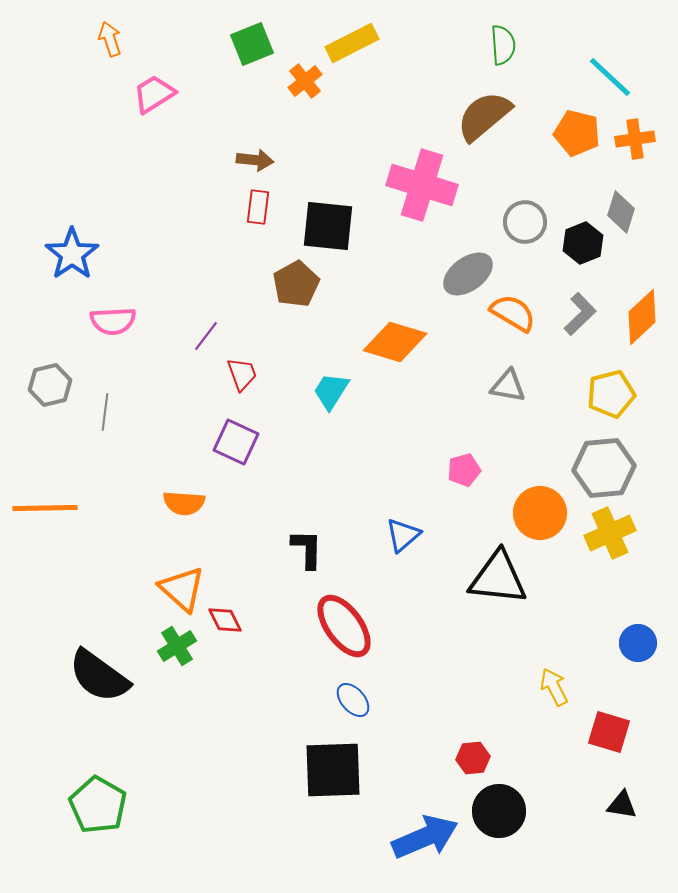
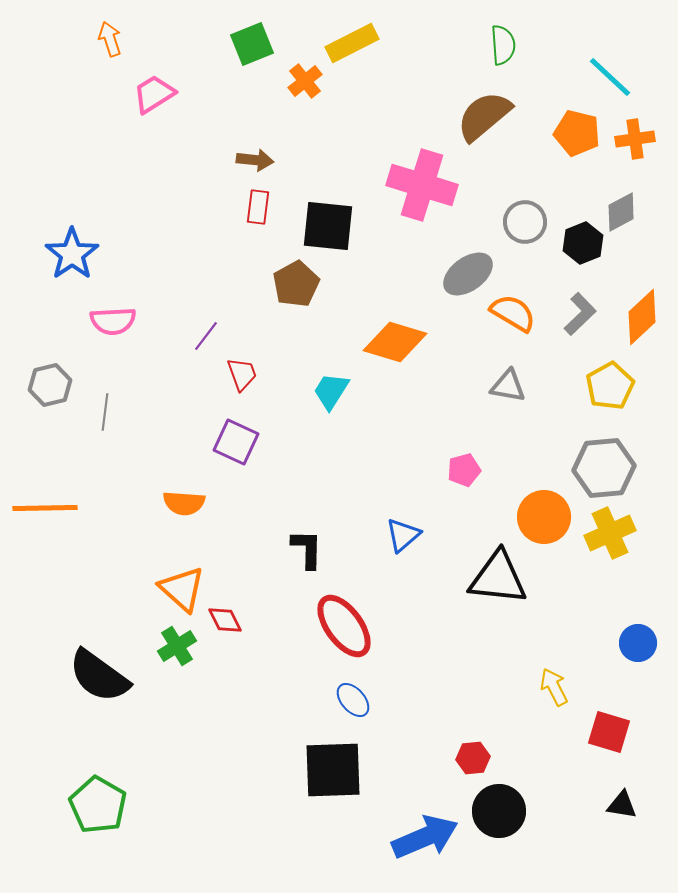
gray diamond at (621, 212): rotated 45 degrees clockwise
yellow pentagon at (611, 394): moved 1 px left, 8 px up; rotated 15 degrees counterclockwise
orange circle at (540, 513): moved 4 px right, 4 px down
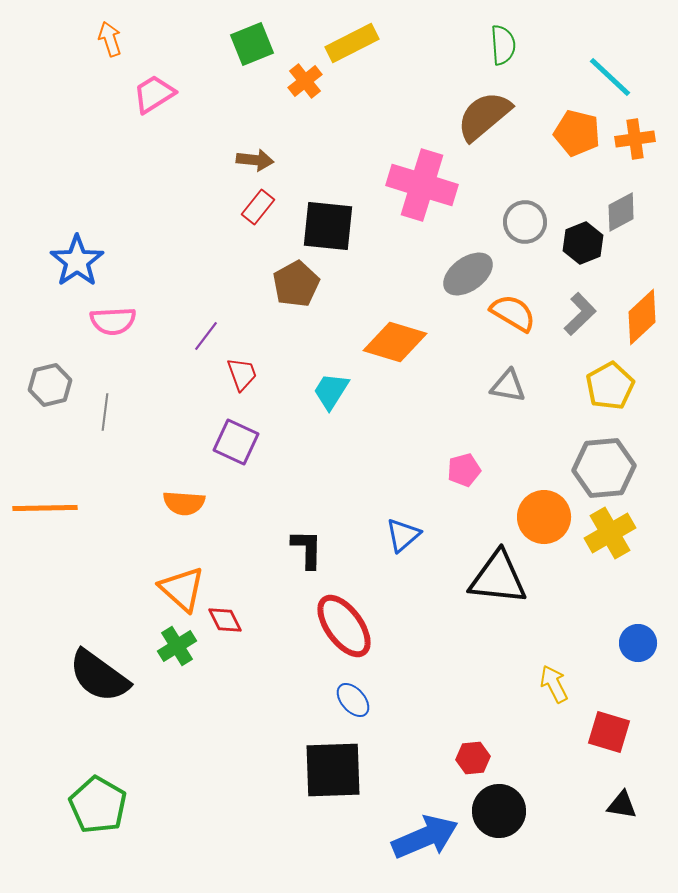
red rectangle at (258, 207): rotated 32 degrees clockwise
blue star at (72, 254): moved 5 px right, 7 px down
yellow cross at (610, 533): rotated 6 degrees counterclockwise
yellow arrow at (554, 687): moved 3 px up
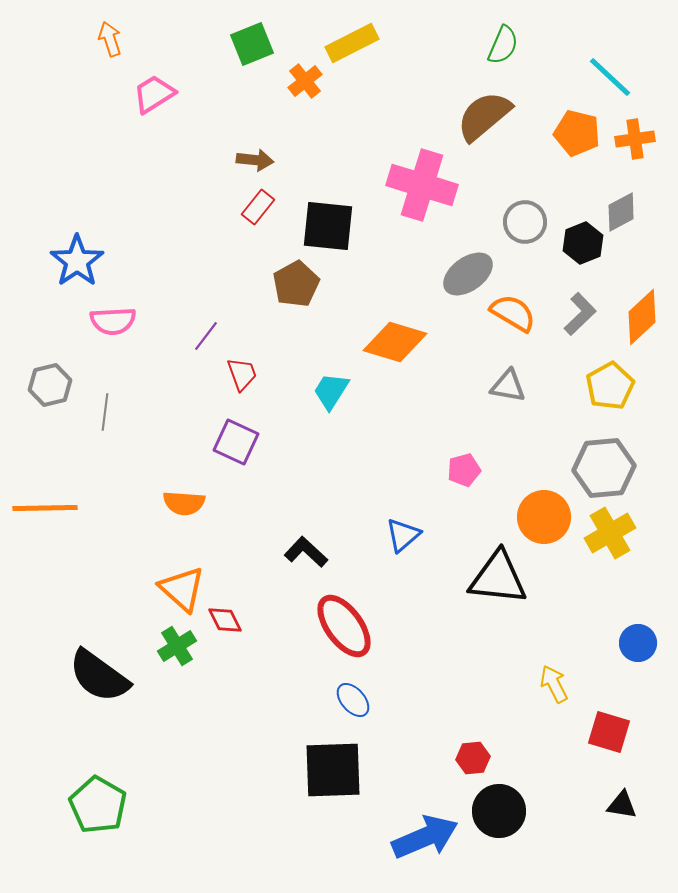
green semicircle at (503, 45): rotated 27 degrees clockwise
black L-shape at (307, 549): moved 1 px left, 3 px down; rotated 48 degrees counterclockwise
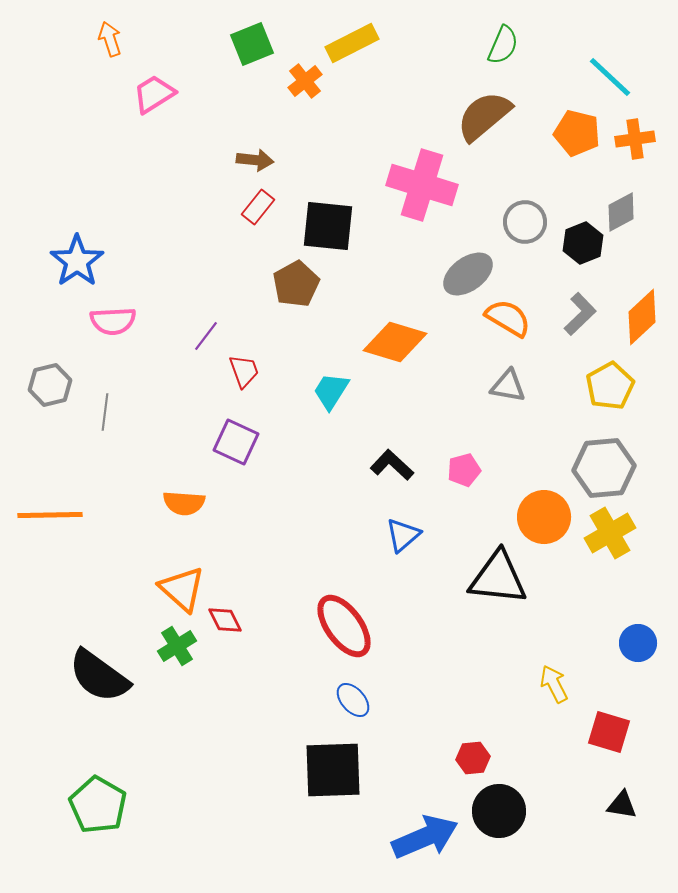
orange semicircle at (513, 313): moved 5 px left, 5 px down
red trapezoid at (242, 374): moved 2 px right, 3 px up
orange line at (45, 508): moved 5 px right, 7 px down
black L-shape at (306, 552): moved 86 px right, 87 px up
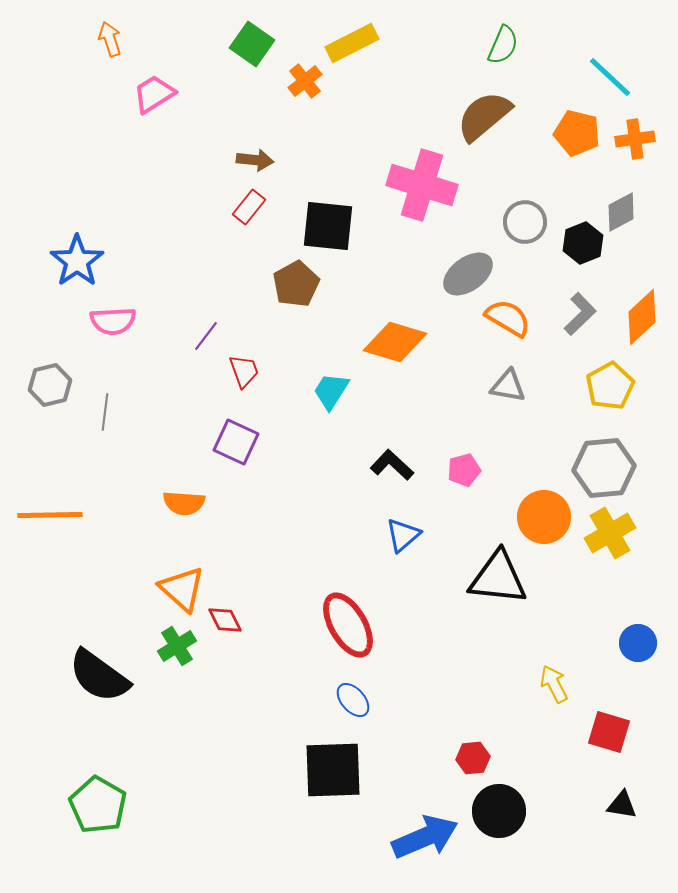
green square at (252, 44): rotated 33 degrees counterclockwise
red rectangle at (258, 207): moved 9 px left
red ellipse at (344, 626): moved 4 px right, 1 px up; rotated 6 degrees clockwise
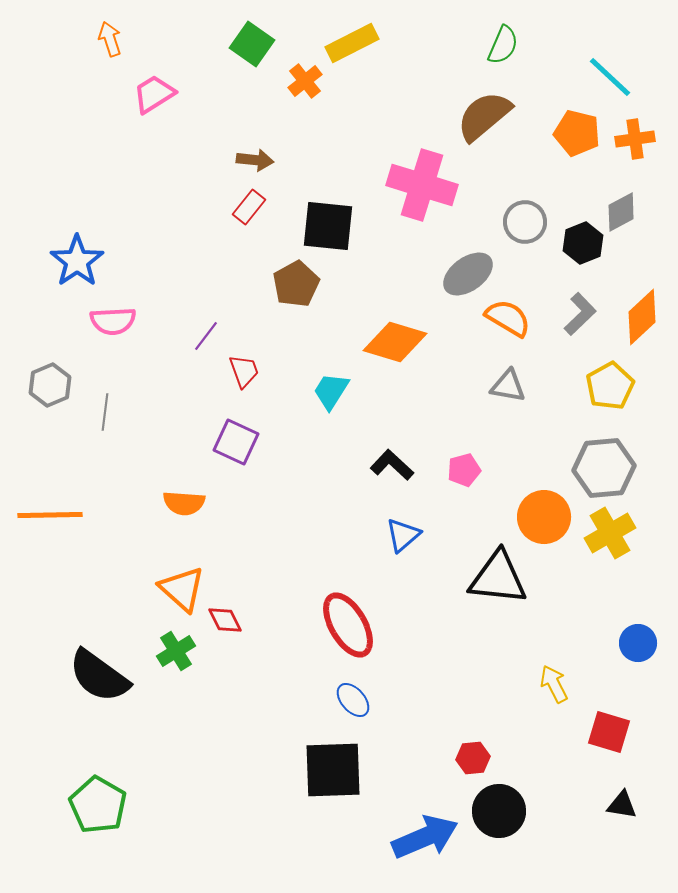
gray hexagon at (50, 385): rotated 9 degrees counterclockwise
green cross at (177, 646): moved 1 px left, 5 px down
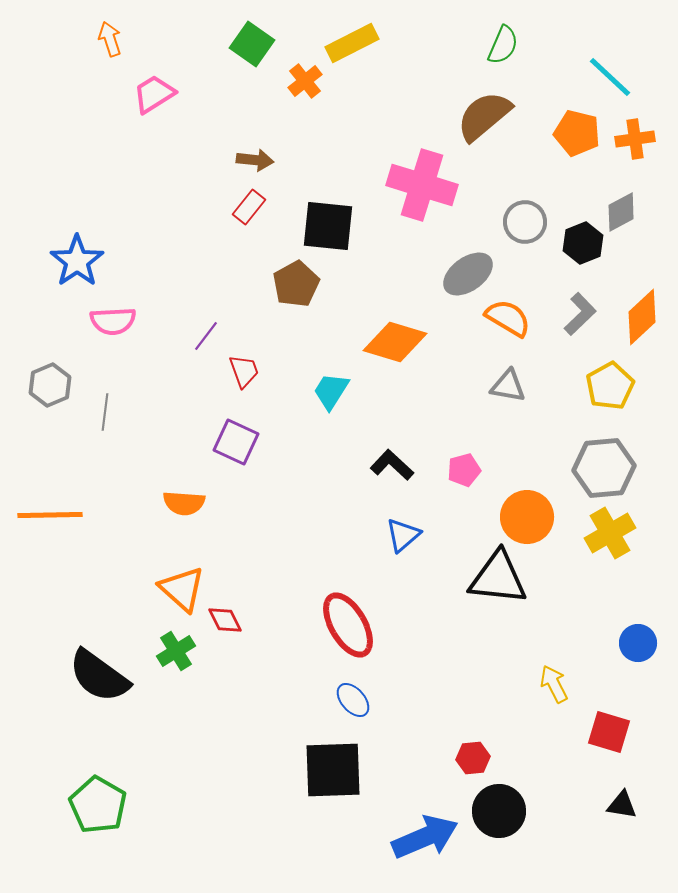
orange circle at (544, 517): moved 17 px left
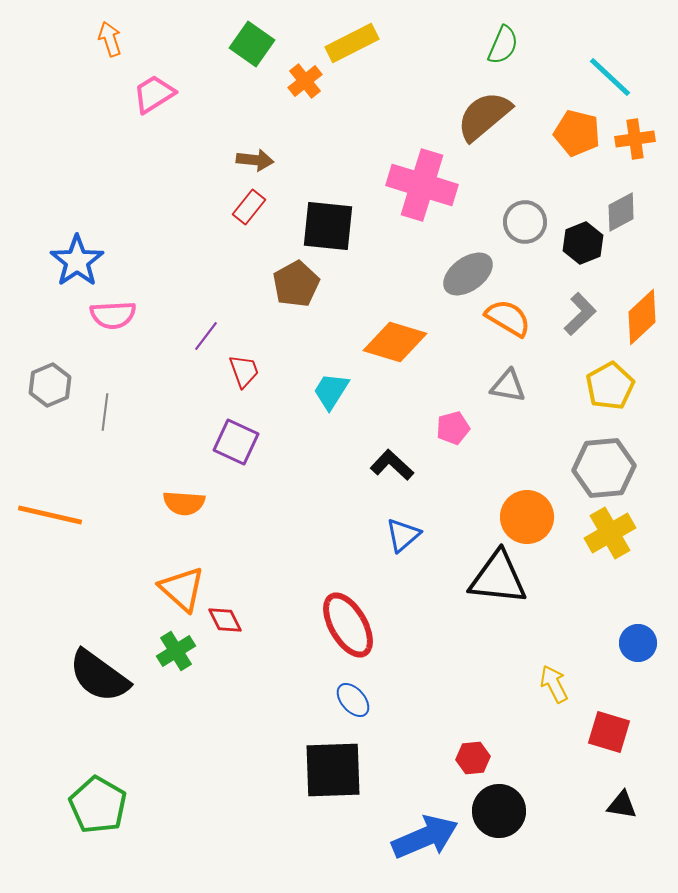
pink semicircle at (113, 321): moved 6 px up
pink pentagon at (464, 470): moved 11 px left, 42 px up
orange line at (50, 515): rotated 14 degrees clockwise
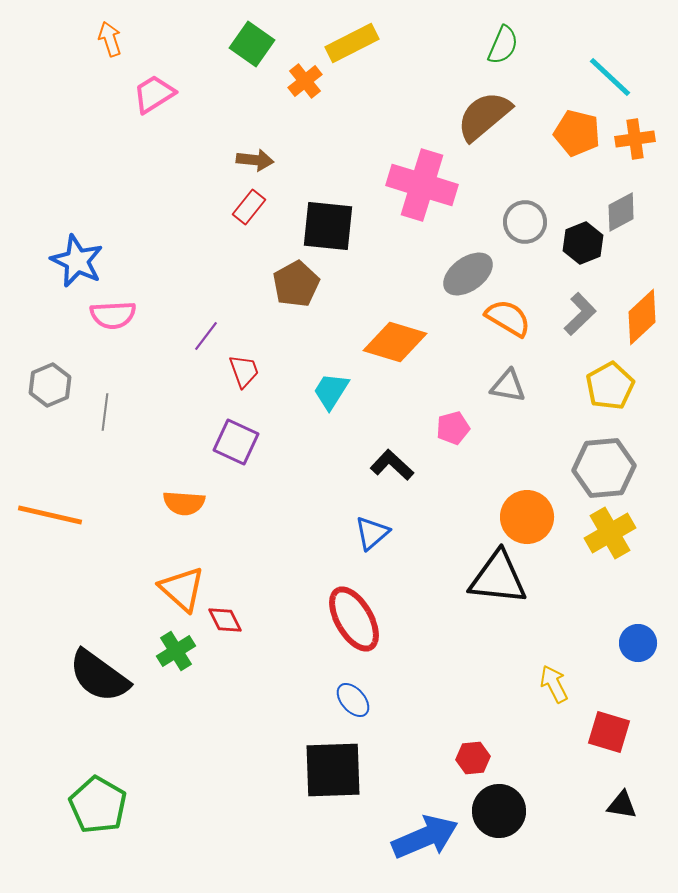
blue star at (77, 261): rotated 12 degrees counterclockwise
blue triangle at (403, 535): moved 31 px left, 2 px up
red ellipse at (348, 625): moved 6 px right, 6 px up
